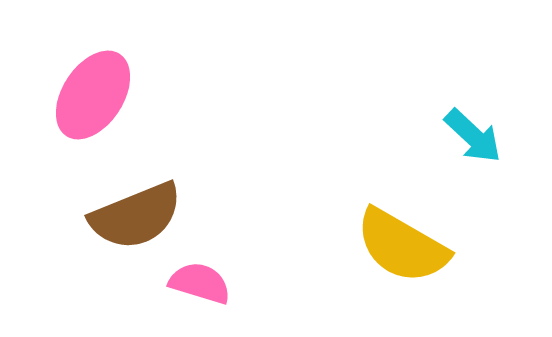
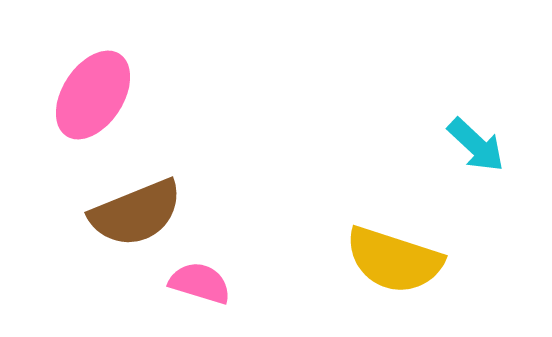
cyan arrow: moved 3 px right, 9 px down
brown semicircle: moved 3 px up
yellow semicircle: moved 8 px left, 14 px down; rotated 12 degrees counterclockwise
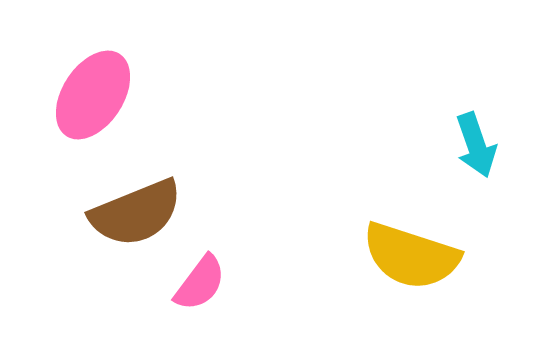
cyan arrow: rotated 28 degrees clockwise
yellow semicircle: moved 17 px right, 4 px up
pink semicircle: rotated 110 degrees clockwise
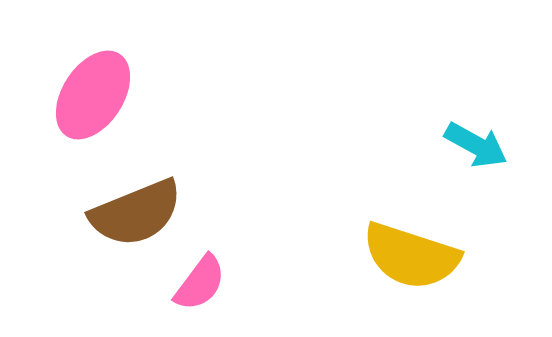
cyan arrow: rotated 42 degrees counterclockwise
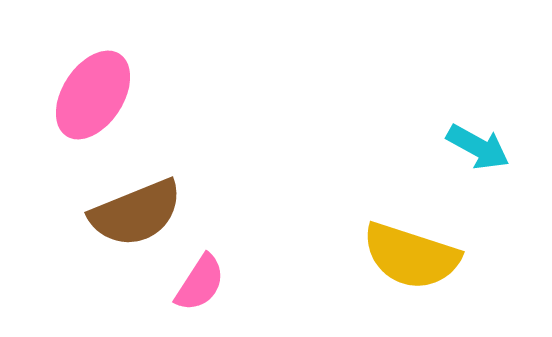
cyan arrow: moved 2 px right, 2 px down
pink semicircle: rotated 4 degrees counterclockwise
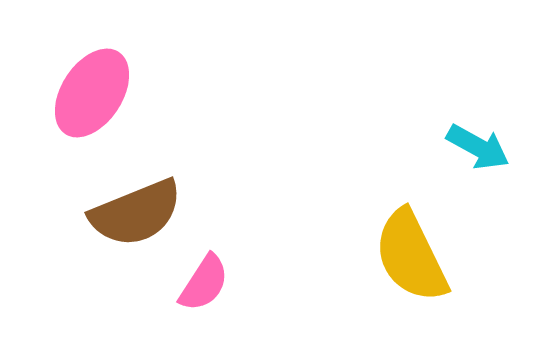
pink ellipse: moved 1 px left, 2 px up
yellow semicircle: rotated 46 degrees clockwise
pink semicircle: moved 4 px right
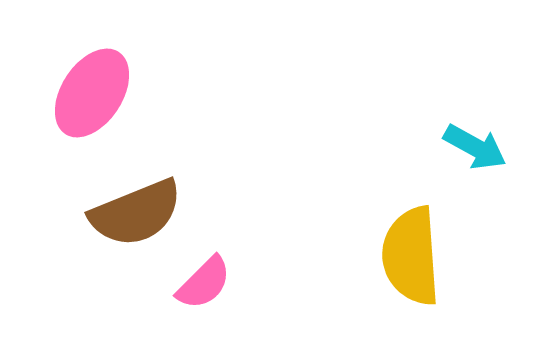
cyan arrow: moved 3 px left
yellow semicircle: rotated 22 degrees clockwise
pink semicircle: rotated 12 degrees clockwise
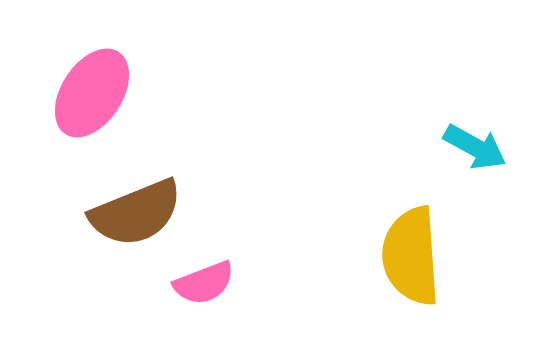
pink semicircle: rotated 24 degrees clockwise
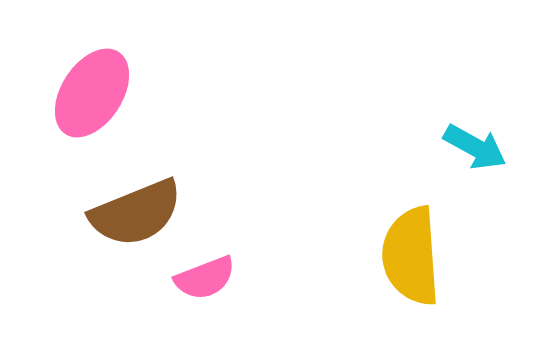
pink semicircle: moved 1 px right, 5 px up
